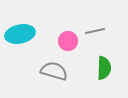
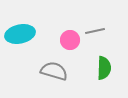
pink circle: moved 2 px right, 1 px up
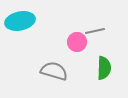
cyan ellipse: moved 13 px up
pink circle: moved 7 px right, 2 px down
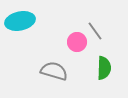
gray line: rotated 66 degrees clockwise
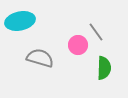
gray line: moved 1 px right, 1 px down
pink circle: moved 1 px right, 3 px down
gray semicircle: moved 14 px left, 13 px up
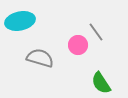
green semicircle: moved 3 px left, 15 px down; rotated 145 degrees clockwise
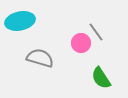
pink circle: moved 3 px right, 2 px up
green semicircle: moved 5 px up
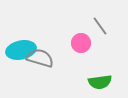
cyan ellipse: moved 1 px right, 29 px down
gray line: moved 4 px right, 6 px up
green semicircle: moved 1 px left, 4 px down; rotated 65 degrees counterclockwise
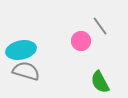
pink circle: moved 2 px up
gray semicircle: moved 14 px left, 13 px down
green semicircle: rotated 70 degrees clockwise
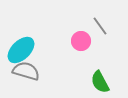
cyan ellipse: rotated 32 degrees counterclockwise
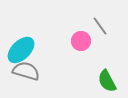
green semicircle: moved 7 px right, 1 px up
